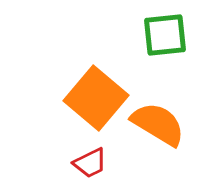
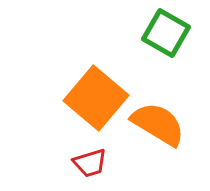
green square: moved 1 px right, 2 px up; rotated 36 degrees clockwise
red trapezoid: rotated 9 degrees clockwise
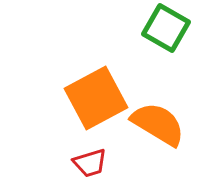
green square: moved 5 px up
orange square: rotated 22 degrees clockwise
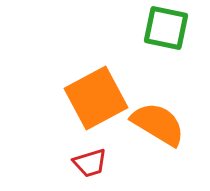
green square: rotated 18 degrees counterclockwise
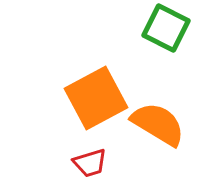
green square: rotated 15 degrees clockwise
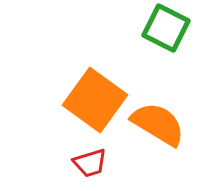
orange square: moved 1 px left, 2 px down; rotated 26 degrees counterclockwise
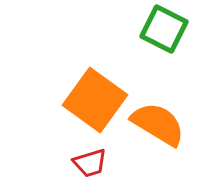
green square: moved 2 px left, 1 px down
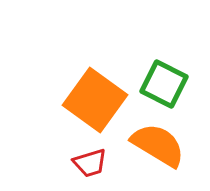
green square: moved 55 px down
orange semicircle: moved 21 px down
